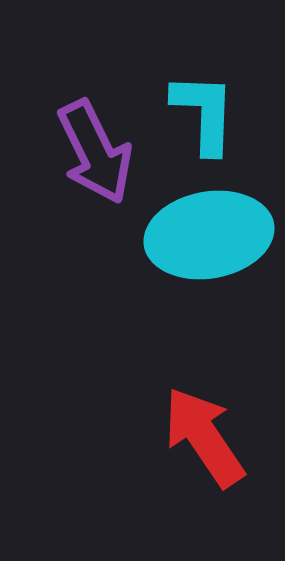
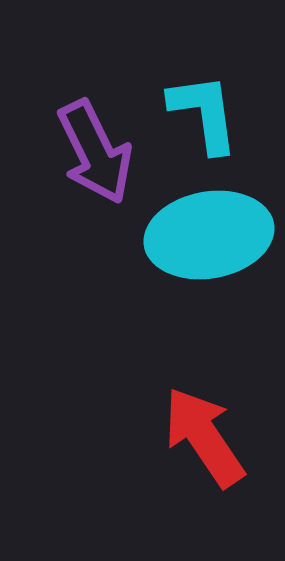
cyan L-shape: rotated 10 degrees counterclockwise
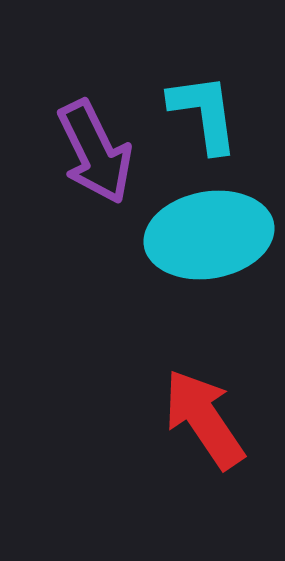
red arrow: moved 18 px up
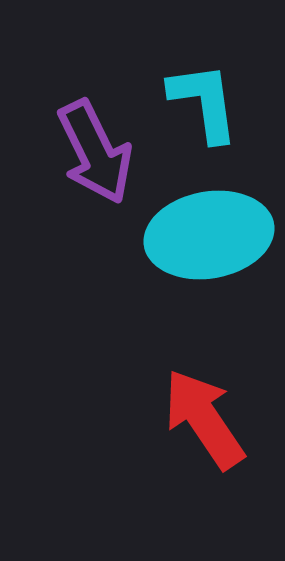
cyan L-shape: moved 11 px up
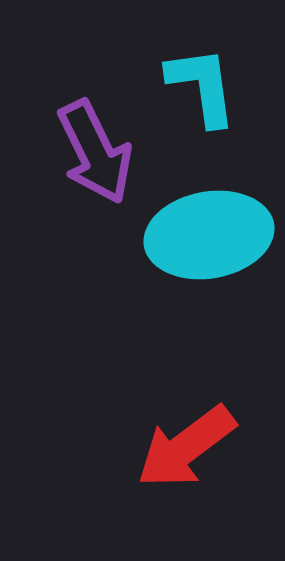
cyan L-shape: moved 2 px left, 16 px up
red arrow: moved 18 px left, 28 px down; rotated 93 degrees counterclockwise
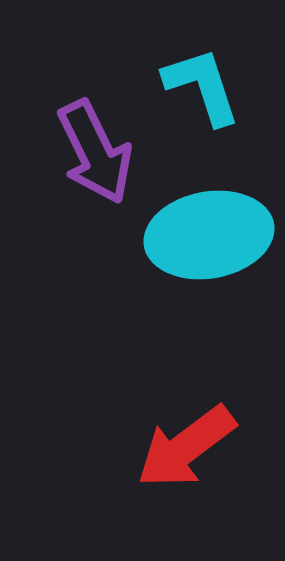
cyan L-shape: rotated 10 degrees counterclockwise
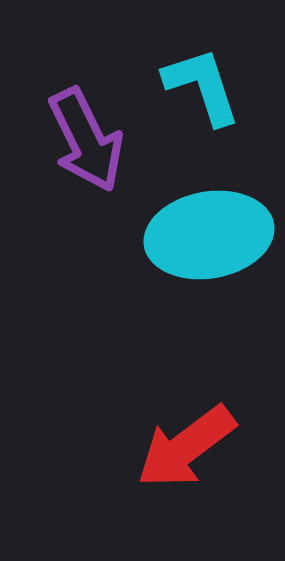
purple arrow: moved 9 px left, 12 px up
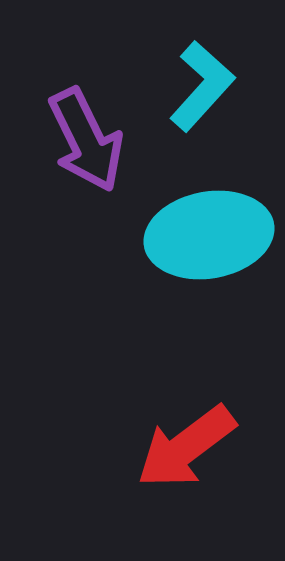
cyan L-shape: rotated 60 degrees clockwise
